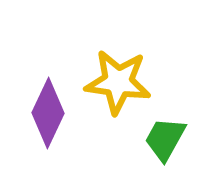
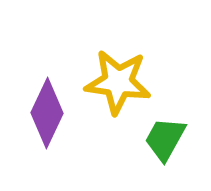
purple diamond: moved 1 px left
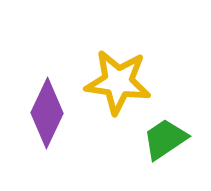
green trapezoid: rotated 27 degrees clockwise
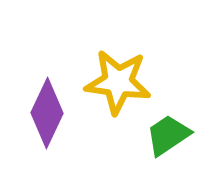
green trapezoid: moved 3 px right, 4 px up
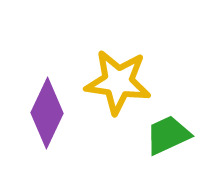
green trapezoid: rotated 9 degrees clockwise
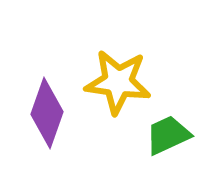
purple diamond: rotated 6 degrees counterclockwise
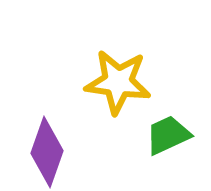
purple diamond: moved 39 px down
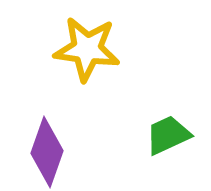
yellow star: moved 31 px left, 33 px up
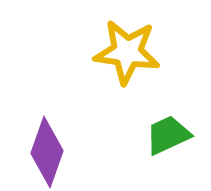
yellow star: moved 40 px right, 3 px down
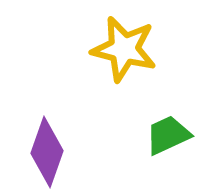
yellow star: moved 3 px left, 3 px up; rotated 6 degrees clockwise
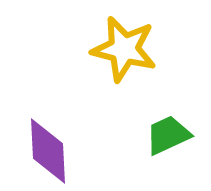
purple diamond: moved 1 px right, 1 px up; rotated 22 degrees counterclockwise
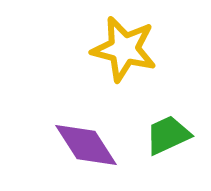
purple diamond: moved 38 px right, 6 px up; rotated 30 degrees counterclockwise
